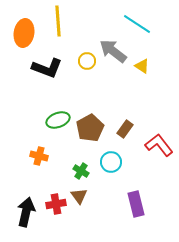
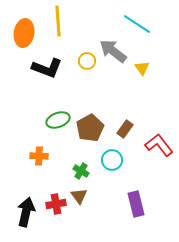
yellow triangle: moved 2 px down; rotated 21 degrees clockwise
orange cross: rotated 12 degrees counterclockwise
cyan circle: moved 1 px right, 2 px up
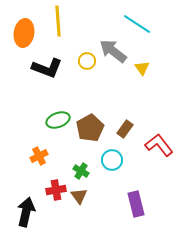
orange cross: rotated 30 degrees counterclockwise
red cross: moved 14 px up
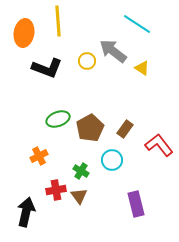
yellow triangle: rotated 21 degrees counterclockwise
green ellipse: moved 1 px up
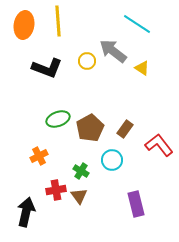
orange ellipse: moved 8 px up
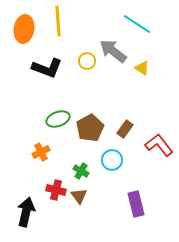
orange ellipse: moved 4 px down
orange cross: moved 2 px right, 4 px up
red cross: rotated 24 degrees clockwise
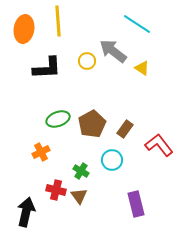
black L-shape: rotated 24 degrees counterclockwise
brown pentagon: moved 2 px right, 4 px up
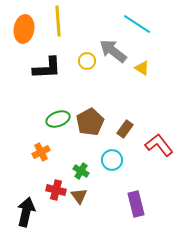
brown pentagon: moved 2 px left, 2 px up
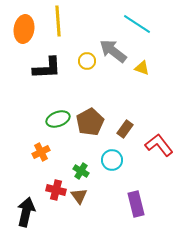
yellow triangle: rotated 14 degrees counterclockwise
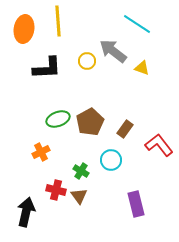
cyan circle: moved 1 px left
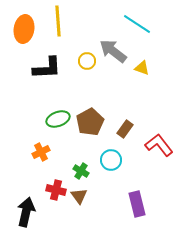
purple rectangle: moved 1 px right
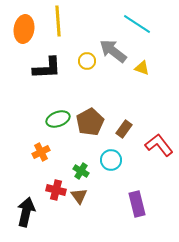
brown rectangle: moved 1 px left
